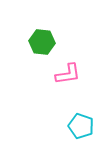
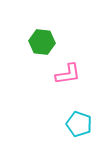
cyan pentagon: moved 2 px left, 2 px up
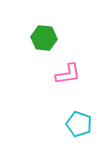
green hexagon: moved 2 px right, 4 px up
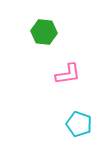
green hexagon: moved 6 px up
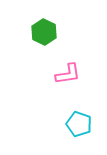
green hexagon: rotated 20 degrees clockwise
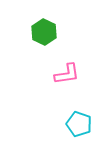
pink L-shape: moved 1 px left
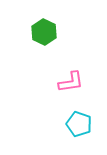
pink L-shape: moved 4 px right, 8 px down
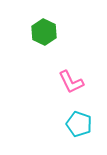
pink L-shape: rotated 72 degrees clockwise
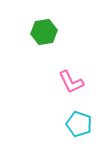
green hexagon: rotated 25 degrees clockwise
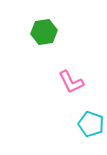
cyan pentagon: moved 12 px right
